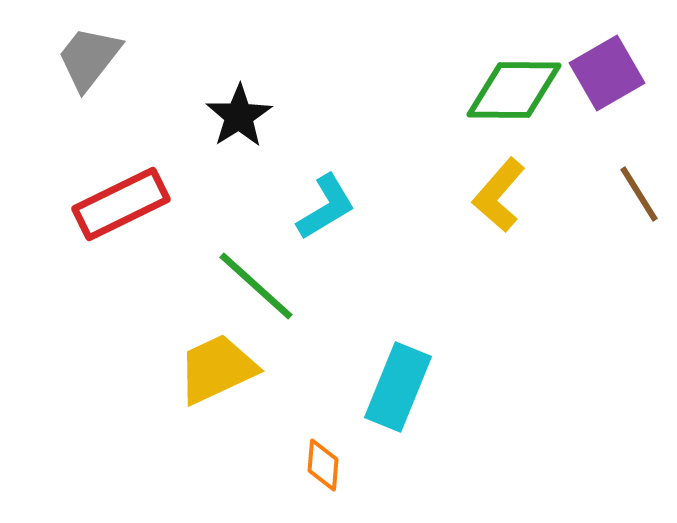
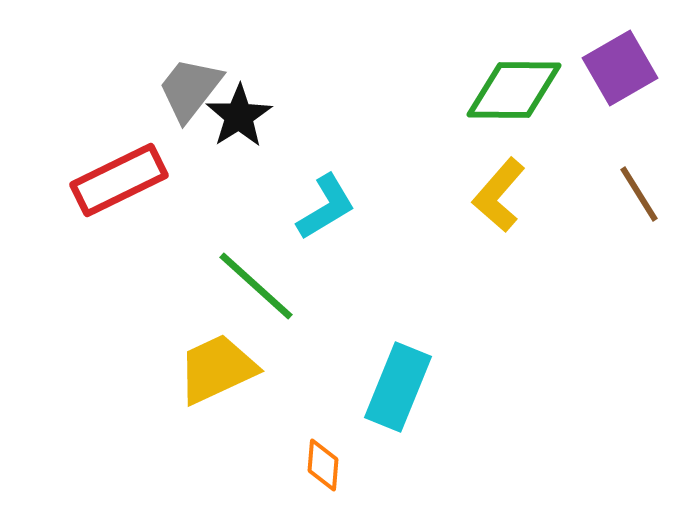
gray trapezoid: moved 101 px right, 31 px down
purple square: moved 13 px right, 5 px up
red rectangle: moved 2 px left, 24 px up
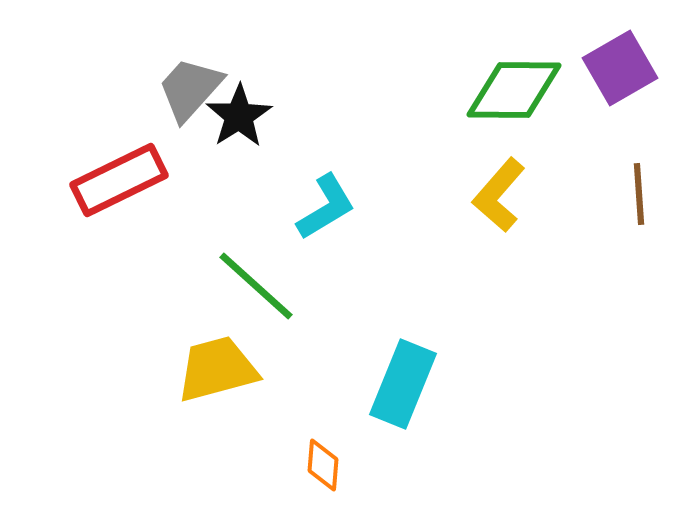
gray trapezoid: rotated 4 degrees clockwise
brown line: rotated 28 degrees clockwise
yellow trapezoid: rotated 10 degrees clockwise
cyan rectangle: moved 5 px right, 3 px up
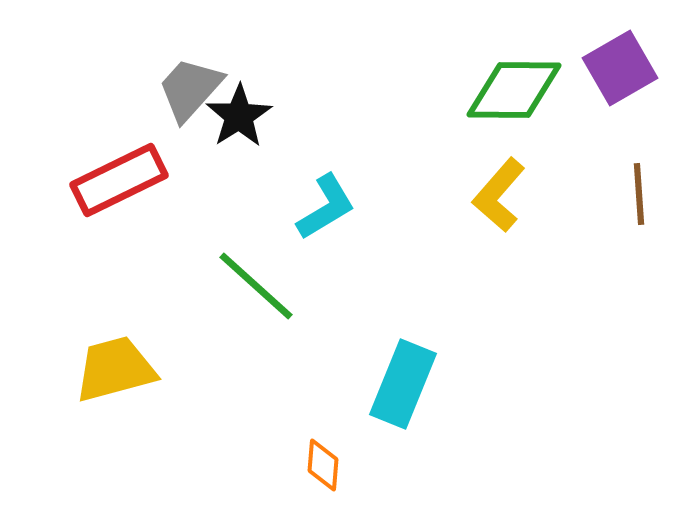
yellow trapezoid: moved 102 px left
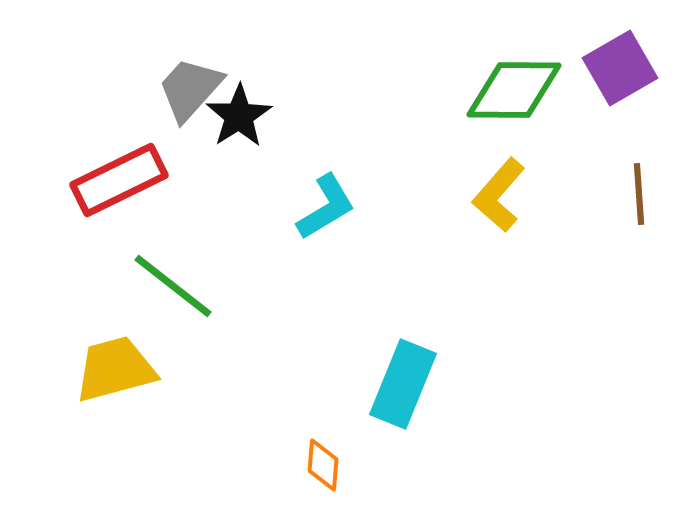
green line: moved 83 px left; rotated 4 degrees counterclockwise
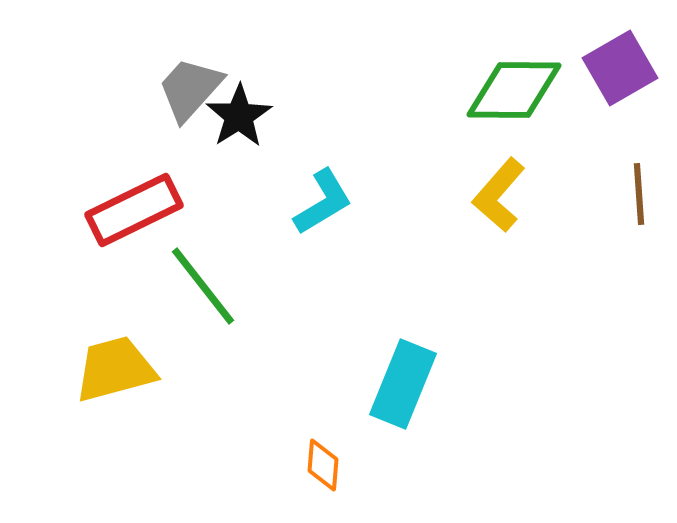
red rectangle: moved 15 px right, 30 px down
cyan L-shape: moved 3 px left, 5 px up
green line: moved 30 px right; rotated 14 degrees clockwise
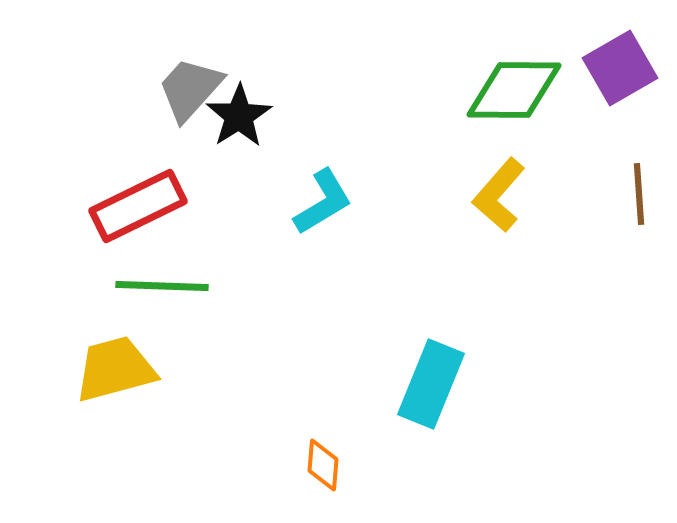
red rectangle: moved 4 px right, 4 px up
green line: moved 41 px left; rotated 50 degrees counterclockwise
cyan rectangle: moved 28 px right
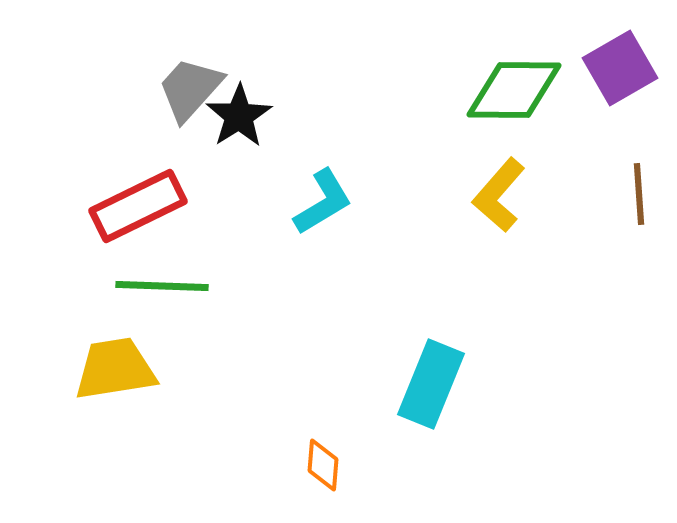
yellow trapezoid: rotated 6 degrees clockwise
